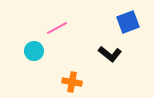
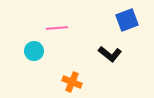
blue square: moved 1 px left, 2 px up
pink line: rotated 25 degrees clockwise
orange cross: rotated 12 degrees clockwise
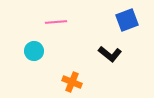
pink line: moved 1 px left, 6 px up
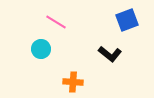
pink line: rotated 35 degrees clockwise
cyan circle: moved 7 px right, 2 px up
orange cross: moved 1 px right; rotated 18 degrees counterclockwise
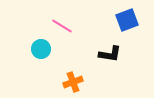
pink line: moved 6 px right, 4 px down
black L-shape: rotated 30 degrees counterclockwise
orange cross: rotated 24 degrees counterclockwise
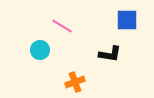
blue square: rotated 20 degrees clockwise
cyan circle: moved 1 px left, 1 px down
orange cross: moved 2 px right
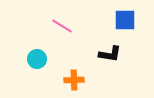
blue square: moved 2 px left
cyan circle: moved 3 px left, 9 px down
orange cross: moved 1 px left, 2 px up; rotated 18 degrees clockwise
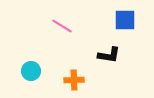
black L-shape: moved 1 px left, 1 px down
cyan circle: moved 6 px left, 12 px down
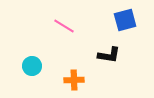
blue square: rotated 15 degrees counterclockwise
pink line: moved 2 px right
cyan circle: moved 1 px right, 5 px up
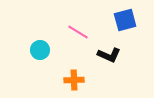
pink line: moved 14 px right, 6 px down
black L-shape: rotated 15 degrees clockwise
cyan circle: moved 8 px right, 16 px up
